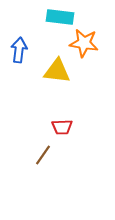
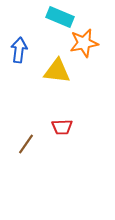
cyan rectangle: rotated 16 degrees clockwise
orange star: rotated 20 degrees counterclockwise
brown line: moved 17 px left, 11 px up
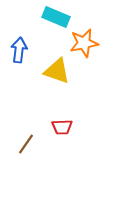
cyan rectangle: moved 4 px left
yellow triangle: rotated 12 degrees clockwise
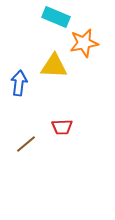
blue arrow: moved 33 px down
yellow triangle: moved 3 px left, 5 px up; rotated 16 degrees counterclockwise
brown line: rotated 15 degrees clockwise
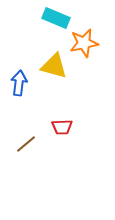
cyan rectangle: moved 1 px down
yellow triangle: rotated 12 degrees clockwise
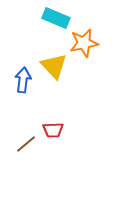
yellow triangle: rotated 32 degrees clockwise
blue arrow: moved 4 px right, 3 px up
red trapezoid: moved 9 px left, 3 px down
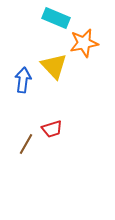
red trapezoid: moved 1 px left, 1 px up; rotated 15 degrees counterclockwise
brown line: rotated 20 degrees counterclockwise
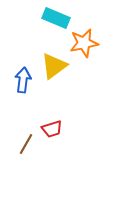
yellow triangle: rotated 36 degrees clockwise
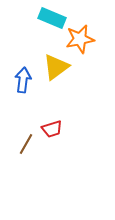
cyan rectangle: moved 4 px left
orange star: moved 4 px left, 4 px up
yellow triangle: moved 2 px right, 1 px down
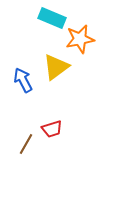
blue arrow: rotated 35 degrees counterclockwise
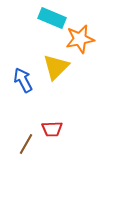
yellow triangle: rotated 8 degrees counterclockwise
red trapezoid: rotated 15 degrees clockwise
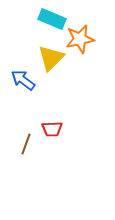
cyan rectangle: moved 1 px down
yellow triangle: moved 5 px left, 9 px up
blue arrow: rotated 25 degrees counterclockwise
brown line: rotated 10 degrees counterclockwise
